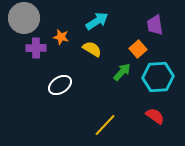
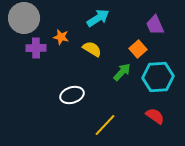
cyan arrow: moved 1 px right, 3 px up
purple trapezoid: rotated 15 degrees counterclockwise
white ellipse: moved 12 px right, 10 px down; rotated 15 degrees clockwise
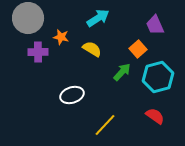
gray circle: moved 4 px right
purple cross: moved 2 px right, 4 px down
cyan hexagon: rotated 12 degrees counterclockwise
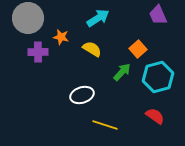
purple trapezoid: moved 3 px right, 10 px up
white ellipse: moved 10 px right
yellow line: rotated 65 degrees clockwise
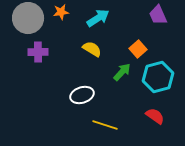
orange star: moved 25 px up; rotated 21 degrees counterclockwise
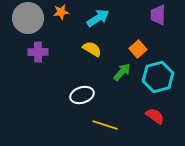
purple trapezoid: rotated 25 degrees clockwise
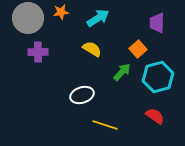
purple trapezoid: moved 1 px left, 8 px down
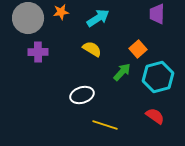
purple trapezoid: moved 9 px up
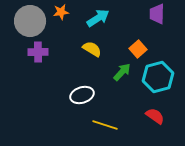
gray circle: moved 2 px right, 3 px down
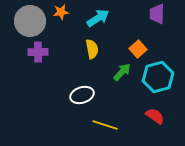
yellow semicircle: rotated 48 degrees clockwise
